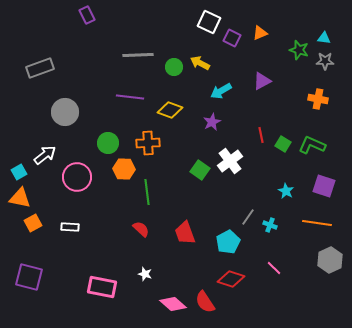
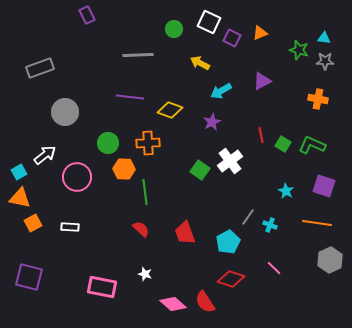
green circle at (174, 67): moved 38 px up
green line at (147, 192): moved 2 px left
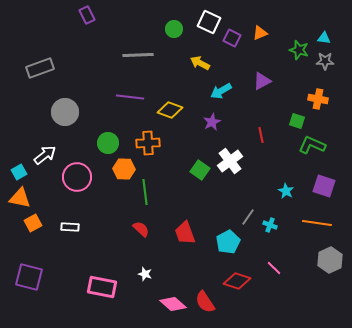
green square at (283, 144): moved 14 px right, 23 px up; rotated 14 degrees counterclockwise
red diamond at (231, 279): moved 6 px right, 2 px down
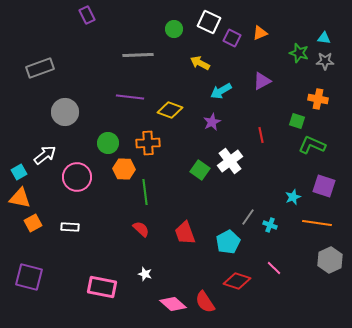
green star at (299, 50): moved 3 px down
cyan star at (286, 191): moved 7 px right, 6 px down; rotated 21 degrees clockwise
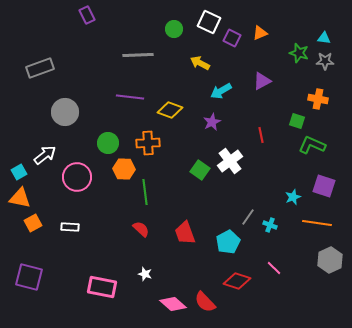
red semicircle at (205, 302): rotated 10 degrees counterclockwise
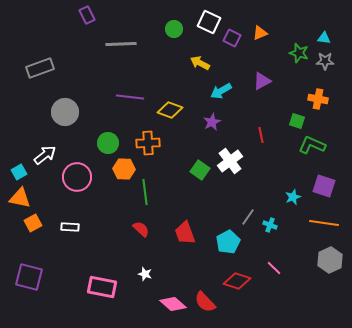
gray line at (138, 55): moved 17 px left, 11 px up
orange line at (317, 223): moved 7 px right
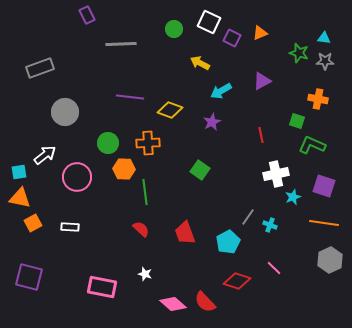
white cross at (230, 161): moved 46 px right, 13 px down; rotated 25 degrees clockwise
cyan square at (19, 172): rotated 21 degrees clockwise
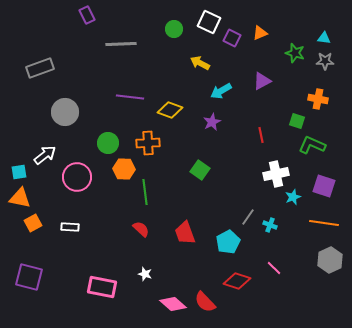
green star at (299, 53): moved 4 px left
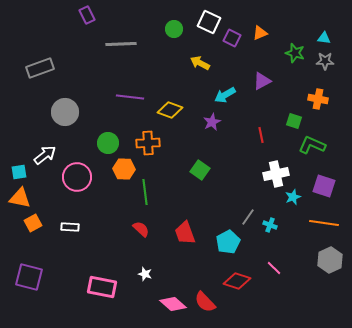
cyan arrow at (221, 91): moved 4 px right, 4 px down
green square at (297, 121): moved 3 px left
